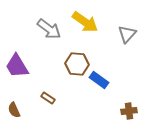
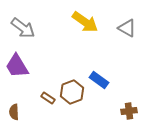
gray arrow: moved 26 px left, 1 px up
gray triangle: moved 6 px up; rotated 42 degrees counterclockwise
brown hexagon: moved 5 px left, 28 px down; rotated 25 degrees counterclockwise
brown semicircle: moved 2 px down; rotated 21 degrees clockwise
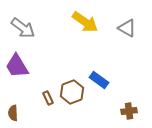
brown rectangle: rotated 32 degrees clockwise
brown semicircle: moved 1 px left, 1 px down
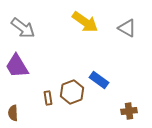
brown rectangle: rotated 16 degrees clockwise
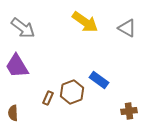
brown rectangle: rotated 32 degrees clockwise
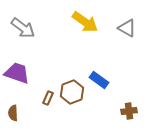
purple trapezoid: moved 7 px down; rotated 140 degrees clockwise
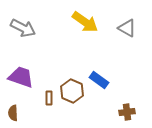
gray arrow: rotated 10 degrees counterclockwise
purple trapezoid: moved 4 px right, 4 px down
brown hexagon: moved 1 px up; rotated 15 degrees counterclockwise
brown rectangle: moved 1 px right; rotated 24 degrees counterclockwise
brown cross: moved 2 px left, 1 px down
